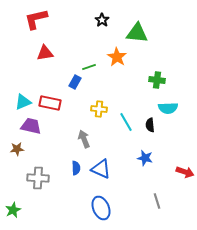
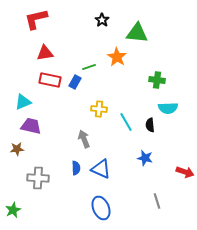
red rectangle: moved 23 px up
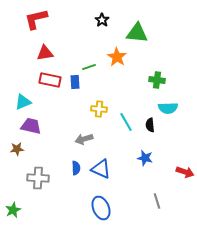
blue rectangle: rotated 32 degrees counterclockwise
gray arrow: rotated 84 degrees counterclockwise
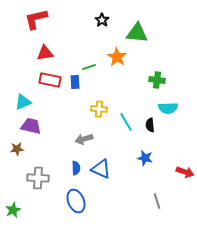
blue ellipse: moved 25 px left, 7 px up
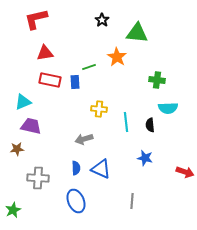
cyan line: rotated 24 degrees clockwise
gray line: moved 25 px left; rotated 21 degrees clockwise
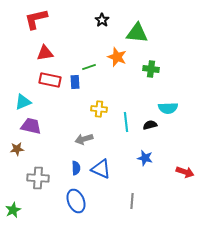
orange star: rotated 12 degrees counterclockwise
green cross: moved 6 px left, 11 px up
black semicircle: rotated 80 degrees clockwise
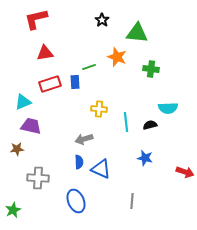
red rectangle: moved 4 px down; rotated 30 degrees counterclockwise
blue semicircle: moved 3 px right, 6 px up
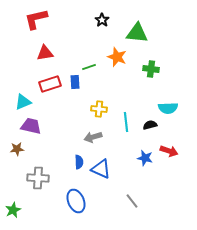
gray arrow: moved 9 px right, 2 px up
red arrow: moved 16 px left, 21 px up
gray line: rotated 42 degrees counterclockwise
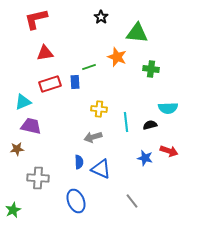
black star: moved 1 px left, 3 px up
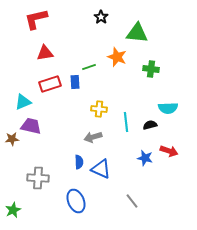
brown star: moved 5 px left, 10 px up
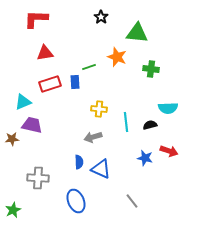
red L-shape: rotated 15 degrees clockwise
purple trapezoid: moved 1 px right, 1 px up
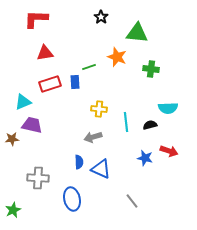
blue ellipse: moved 4 px left, 2 px up; rotated 10 degrees clockwise
